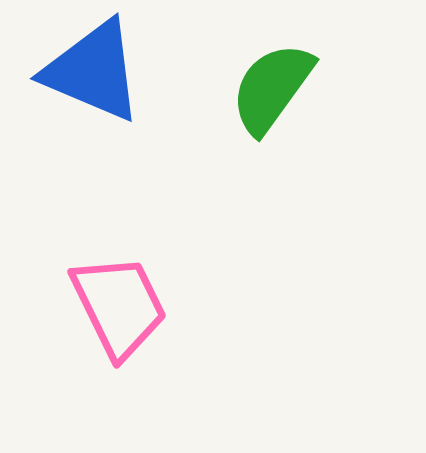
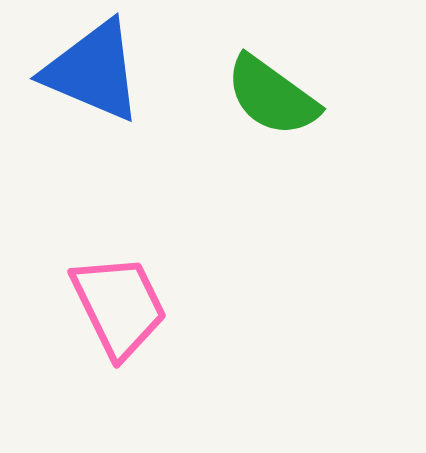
green semicircle: moved 8 px down; rotated 90 degrees counterclockwise
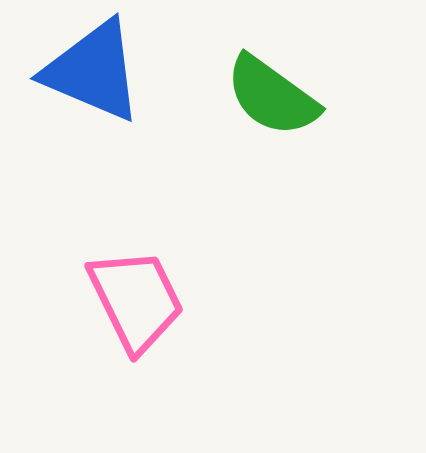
pink trapezoid: moved 17 px right, 6 px up
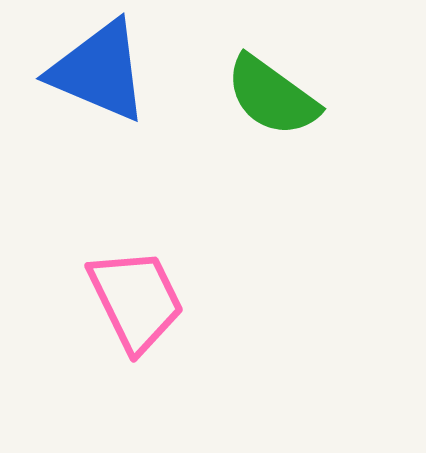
blue triangle: moved 6 px right
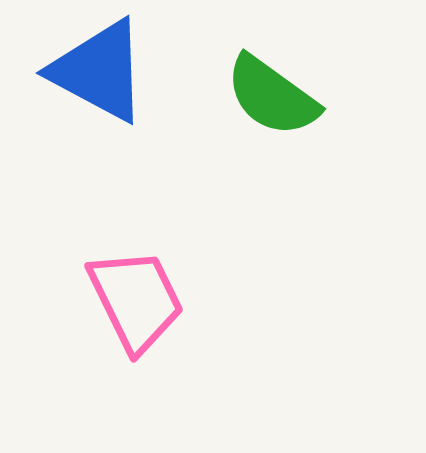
blue triangle: rotated 5 degrees clockwise
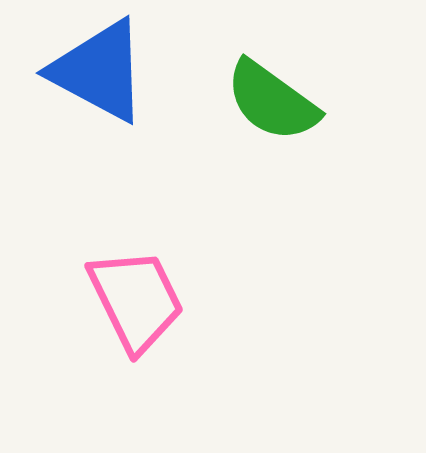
green semicircle: moved 5 px down
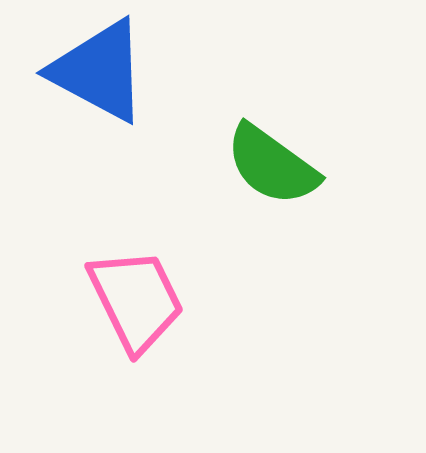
green semicircle: moved 64 px down
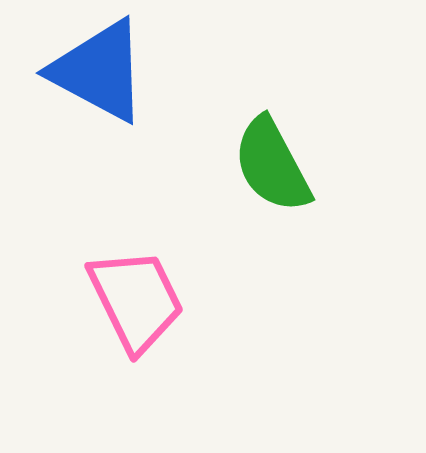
green semicircle: rotated 26 degrees clockwise
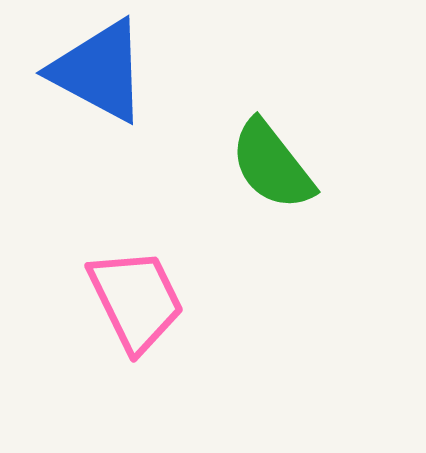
green semicircle: rotated 10 degrees counterclockwise
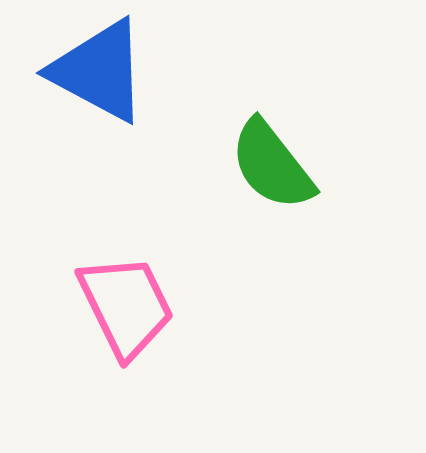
pink trapezoid: moved 10 px left, 6 px down
